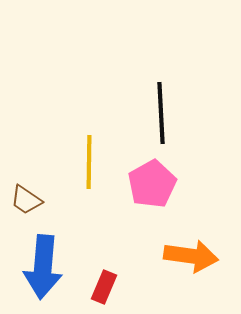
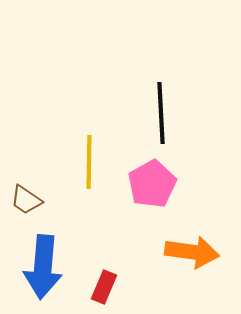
orange arrow: moved 1 px right, 4 px up
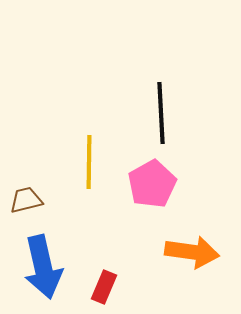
brown trapezoid: rotated 132 degrees clockwise
blue arrow: rotated 18 degrees counterclockwise
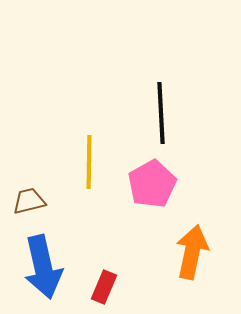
brown trapezoid: moved 3 px right, 1 px down
orange arrow: rotated 86 degrees counterclockwise
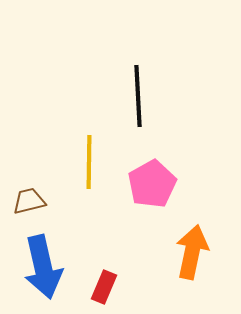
black line: moved 23 px left, 17 px up
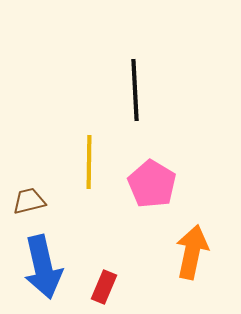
black line: moved 3 px left, 6 px up
pink pentagon: rotated 12 degrees counterclockwise
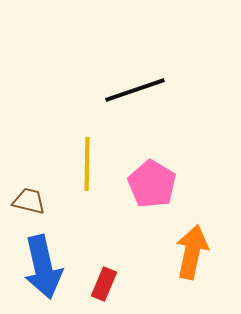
black line: rotated 74 degrees clockwise
yellow line: moved 2 px left, 2 px down
brown trapezoid: rotated 28 degrees clockwise
red rectangle: moved 3 px up
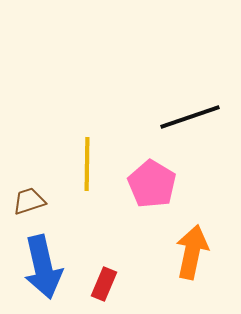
black line: moved 55 px right, 27 px down
brown trapezoid: rotated 32 degrees counterclockwise
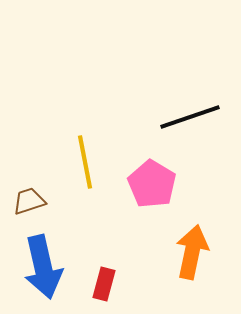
yellow line: moved 2 px left, 2 px up; rotated 12 degrees counterclockwise
red rectangle: rotated 8 degrees counterclockwise
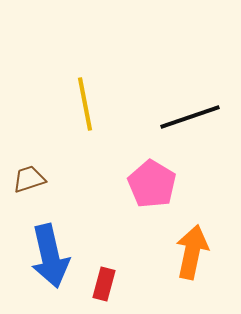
yellow line: moved 58 px up
brown trapezoid: moved 22 px up
blue arrow: moved 7 px right, 11 px up
